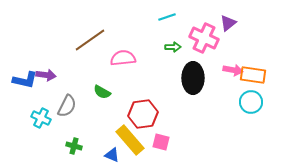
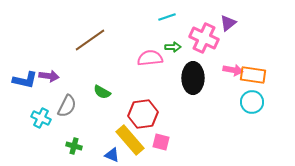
pink semicircle: moved 27 px right
purple arrow: moved 3 px right, 1 px down
cyan circle: moved 1 px right
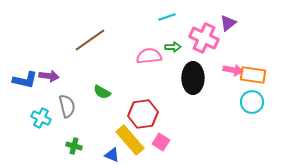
pink semicircle: moved 1 px left, 2 px up
gray semicircle: rotated 40 degrees counterclockwise
pink square: rotated 18 degrees clockwise
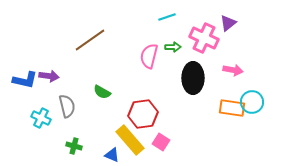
pink semicircle: rotated 70 degrees counterclockwise
orange rectangle: moved 21 px left, 33 px down
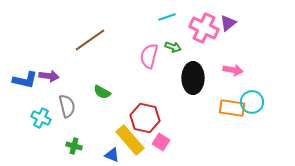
pink cross: moved 10 px up
green arrow: rotated 21 degrees clockwise
red hexagon: moved 2 px right, 4 px down; rotated 20 degrees clockwise
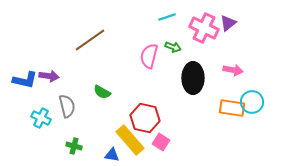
blue triangle: rotated 14 degrees counterclockwise
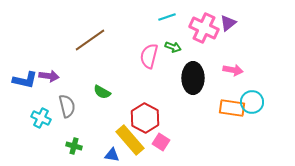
red hexagon: rotated 16 degrees clockwise
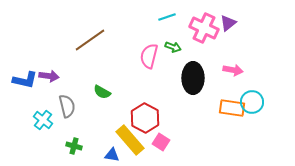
cyan cross: moved 2 px right, 2 px down; rotated 12 degrees clockwise
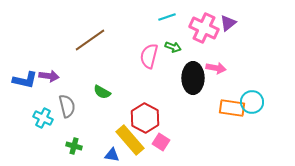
pink arrow: moved 17 px left, 2 px up
cyan cross: moved 2 px up; rotated 12 degrees counterclockwise
